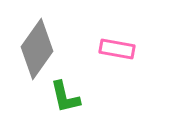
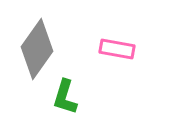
green L-shape: rotated 30 degrees clockwise
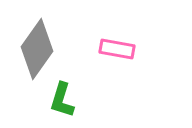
green L-shape: moved 3 px left, 3 px down
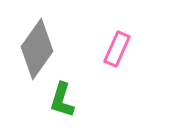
pink rectangle: rotated 76 degrees counterclockwise
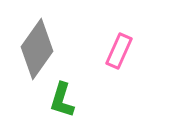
pink rectangle: moved 2 px right, 2 px down
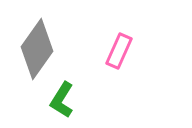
green L-shape: rotated 15 degrees clockwise
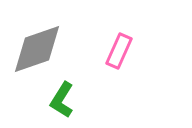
gray diamond: rotated 36 degrees clockwise
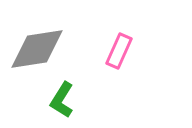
gray diamond: rotated 10 degrees clockwise
